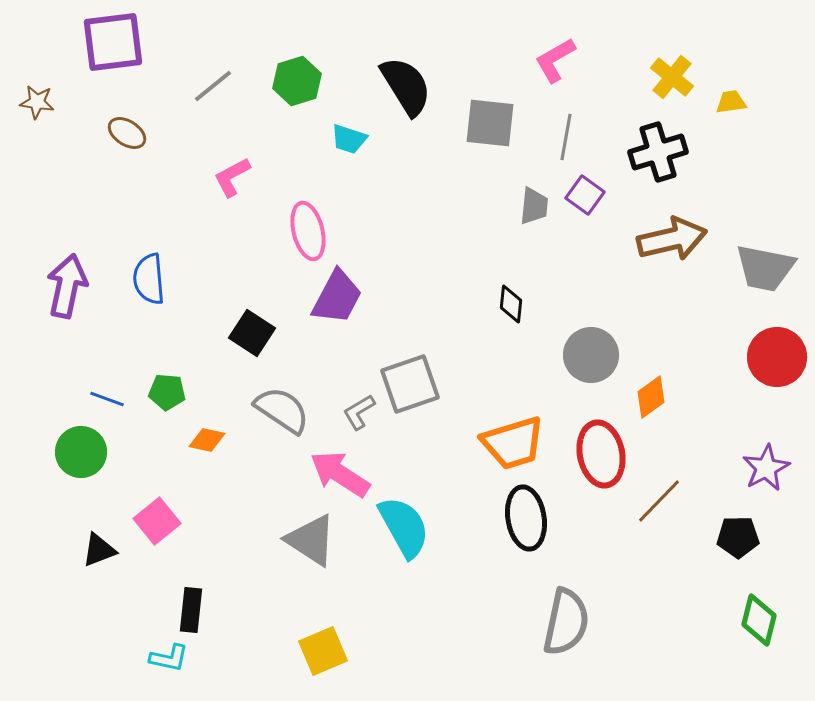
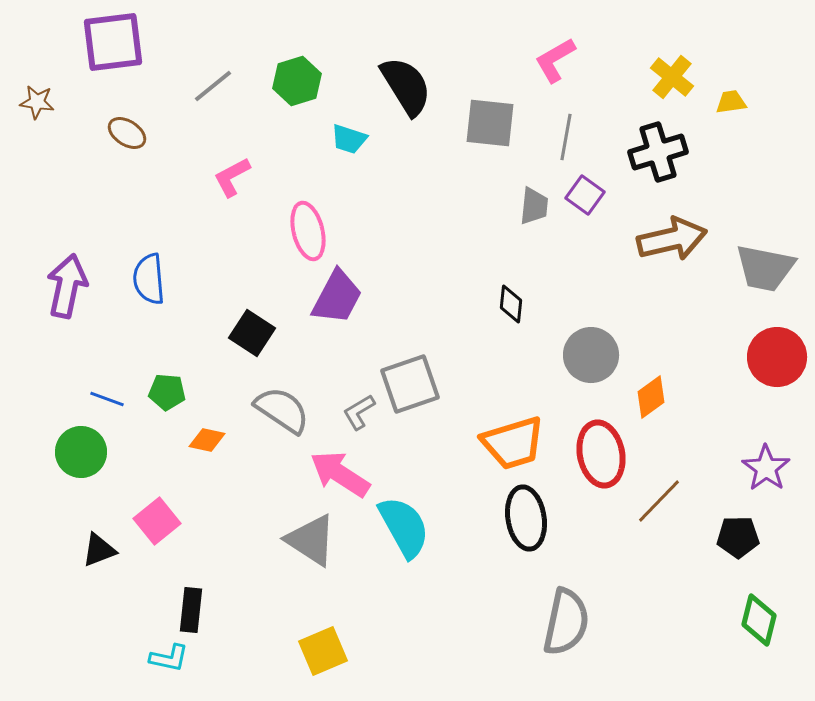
purple star at (766, 468): rotated 9 degrees counterclockwise
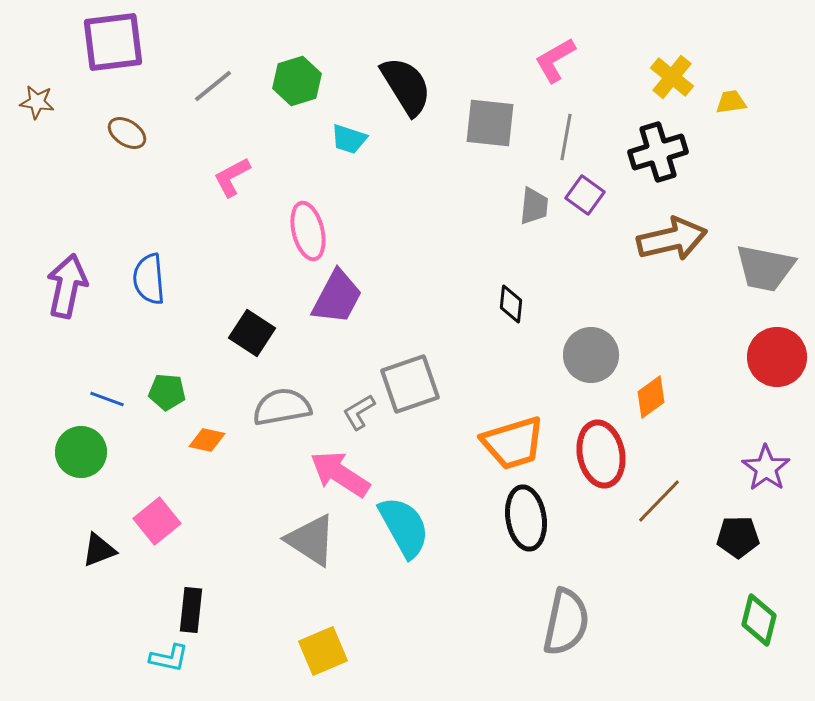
gray semicircle at (282, 410): moved 3 px up; rotated 44 degrees counterclockwise
